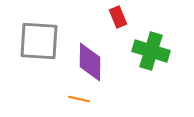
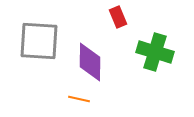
green cross: moved 4 px right, 1 px down
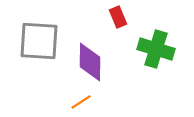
green cross: moved 1 px right, 3 px up
orange line: moved 2 px right, 3 px down; rotated 45 degrees counterclockwise
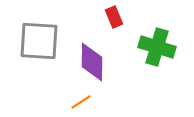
red rectangle: moved 4 px left
green cross: moved 1 px right, 2 px up
purple diamond: moved 2 px right
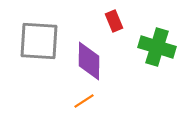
red rectangle: moved 4 px down
purple diamond: moved 3 px left, 1 px up
orange line: moved 3 px right, 1 px up
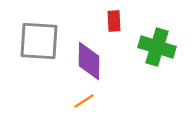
red rectangle: rotated 20 degrees clockwise
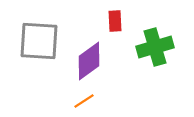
red rectangle: moved 1 px right
green cross: moved 2 px left; rotated 33 degrees counterclockwise
purple diamond: rotated 54 degrees clockwise
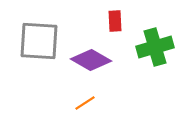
purple diamond: moved 2 px right, 1 px up; rotated 66 degrees clockwise
orange line: moved 1 px right, 2 px down
